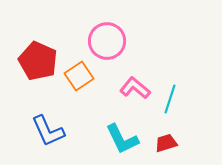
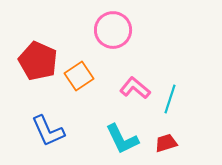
pink circle: moved 6 px right, 11 px up
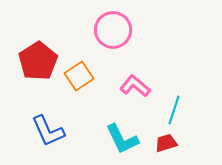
red pentagon: rotated 15 degrees clockwise
pink L-shape: moved 2 px up
cyan line: moved 4 px right, 11 px down
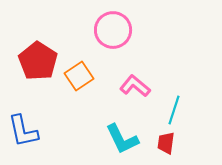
red pentagon: rotated 6 degrees counterclockwise
blue L-shape: moved 25 px left; rotated 12 degrees clockwise
red trapezoid: rotated 65 degrees counterclockwise
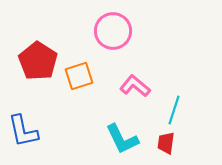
pink circle: moved 1 px down
orange square: rotated 16 degrees clockwise
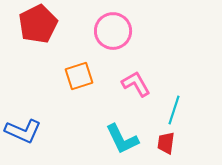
red pentagon: moved 37 px up; rotated 12 degrees clockwise
pink L-shape: moved 1 px right, 2 px up; rotated 20 degrees clockwise
blue L-shape: rotated 54 degrees counterclockwise
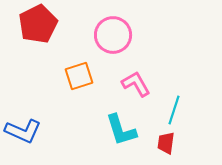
pink circle: moved 4 px down
cyan L-shape: moved 1 px left, 9 px up; rotated 9 degrees clockwise
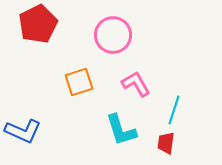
orange square: moved 6 px down
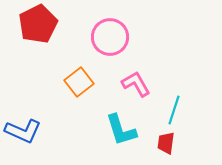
pink circle: moved 3 px left, 2 px down
orange square: rotated 20 degrees counterclockwise
